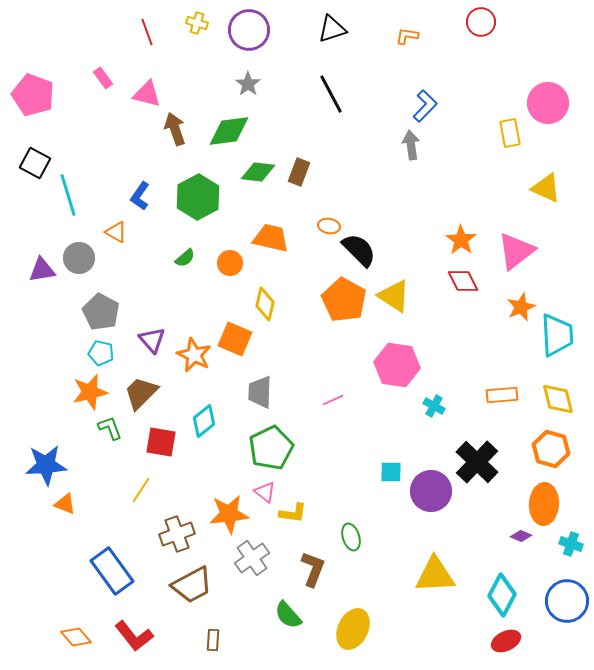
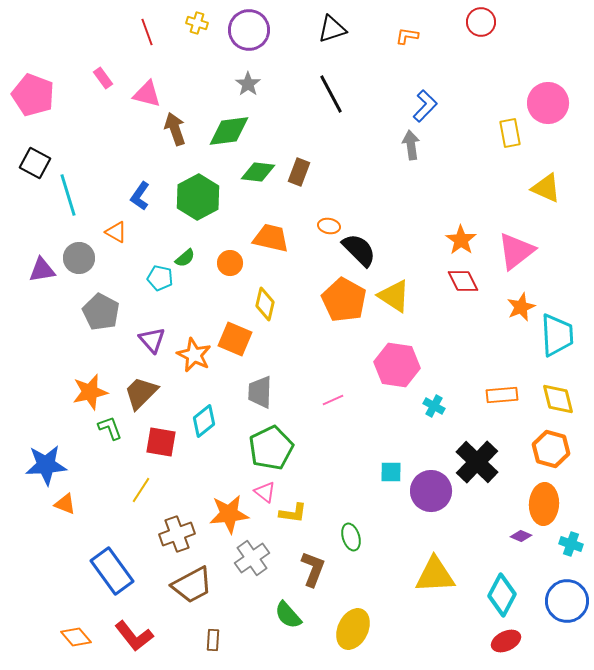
cyan pentagon at (101, 353): moved 59 px right, 75 px up
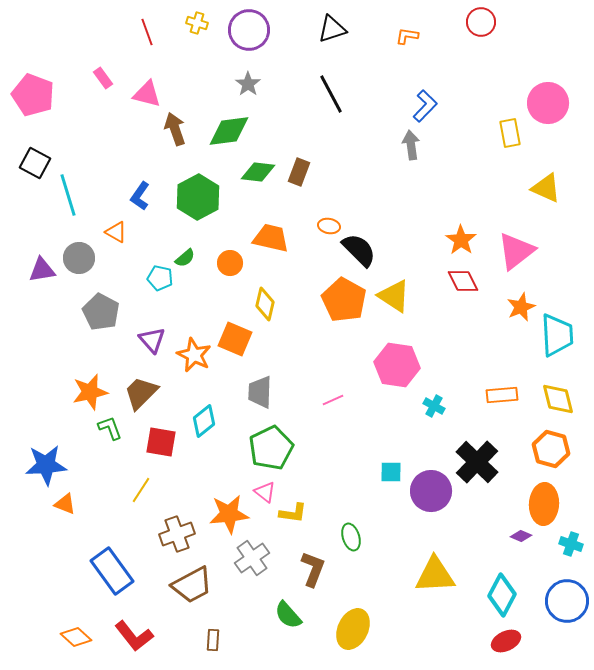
orange diamond at (76, 637): rotated 8 degrees counterclockwise
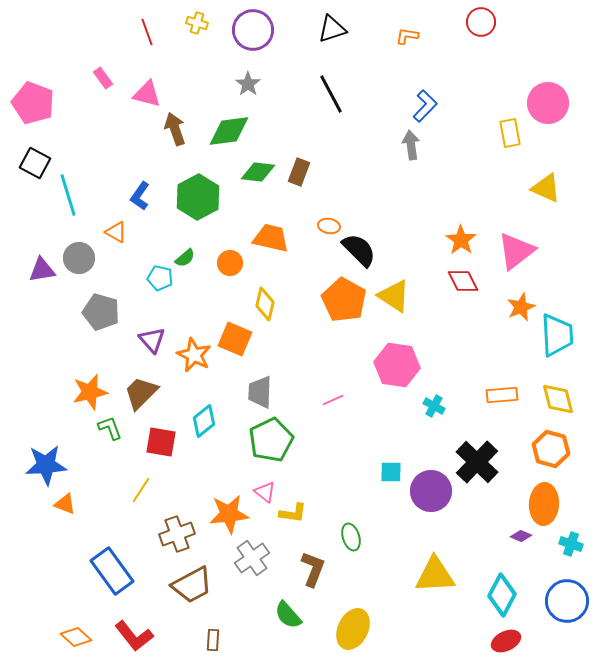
purple circle at (249, 30): moved 4 px right
pink pentagon at (33, 95): moved 8 px down
gray pentagon at (101, 312): rotated 12 degrees counterclockwise
green pentagon at (271, 448): moved 8 px up
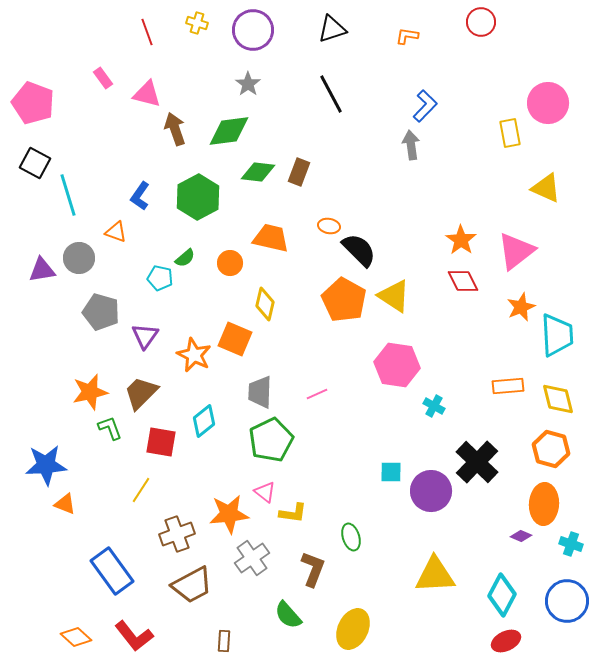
orange triangle at (116, 232): rotated 10 degrees counterclockwise
purple triangle at (152, 340): moved 7 px left, 4 px up; rotated 16 degrees clockwise
orange rectangle at (502, 395): moved 6 px right, 9 px up
pink line at (333, 400): moved 16 px left, 6 px up
brown rectangle at (213, 640): moved 11 px right, 1 px down
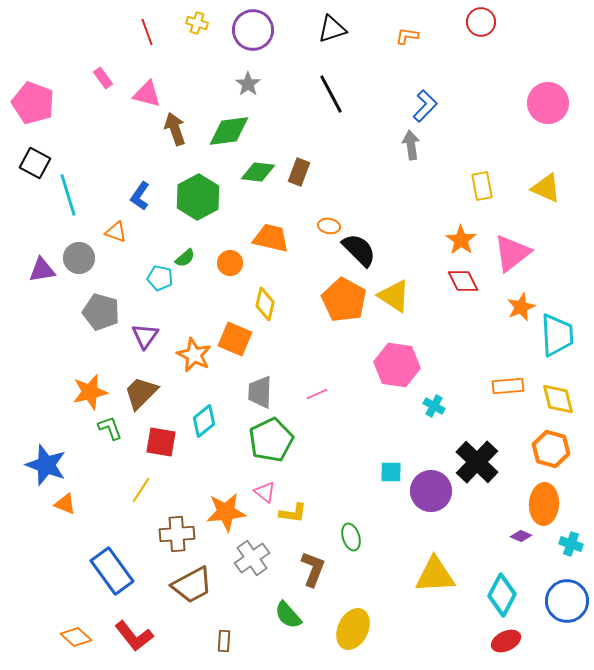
yellow rectangle at (510, 133): moved 28 px left, 53 px down
pink triangle at (516, 251): moved 4 px left, 2 px down
blue star at (46, 465): rotated 24 degrees clockwise
orange star at (229, 514): moved 3 px left, 2 px up
brown cross at (177, 534): rotated 16 degrees clockwise
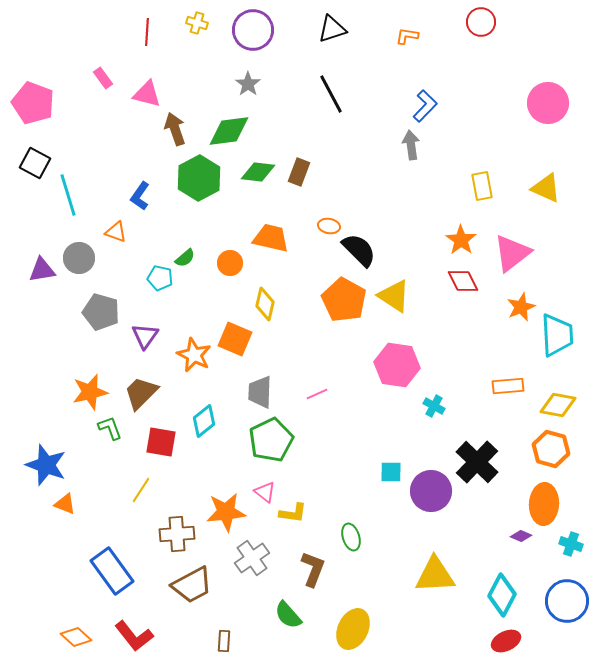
red line at (147, 32): rotated 24 degrees clockwise
green hexagon at (198, 197): moved 1 px right, 19 px up
yellow diamond at (558, 399): moved 6 px down; rotated 66 degrees counterclockwise
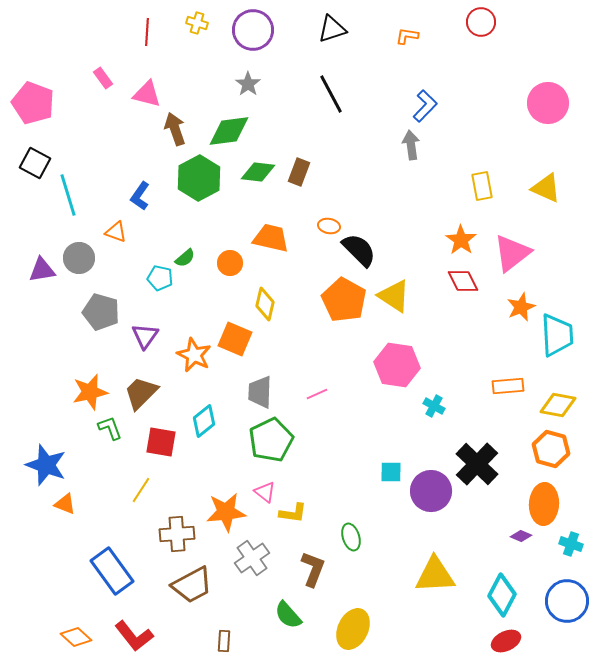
black cross at (477, 462): moved 2 px down
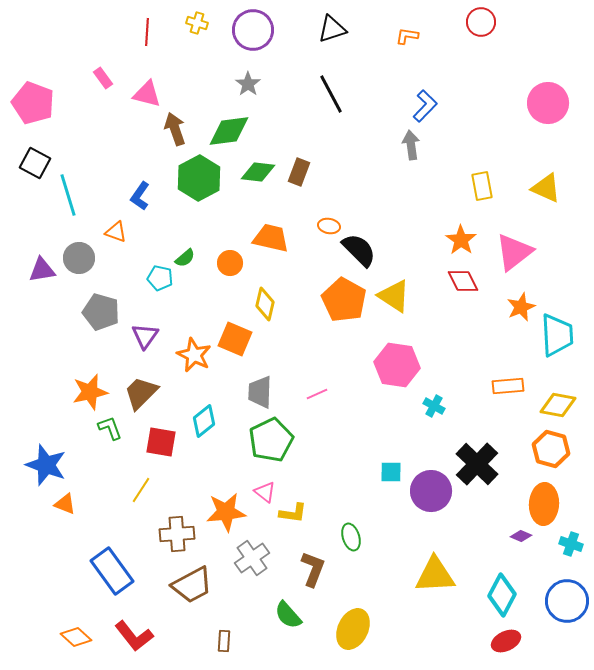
pink triangle at (512, 253): moved 2 px right, 1 px up
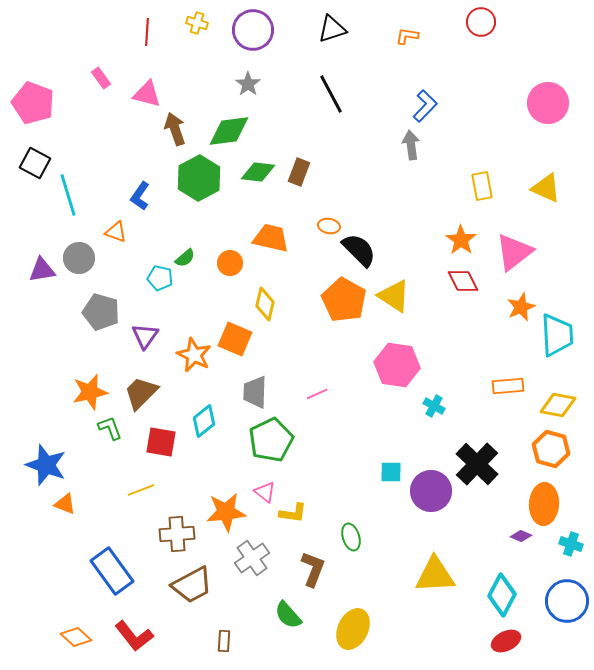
pink rectangle at (103, 78): moved 2 px left
gray trapezoid at (260, 392): moved 5 px left
yellow line at (141, 490): rotated 36 degrees clockwise
